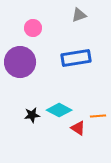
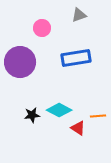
pink circle: moved 9 px right
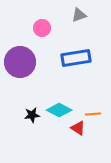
orange line: moved 5 px left, 2 px up
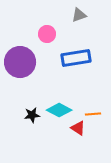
pink circle: moved 5 px right, 6 px down
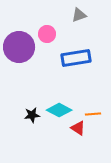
purple circle: moved 1 px left, 15 px up
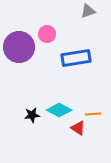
gray triangle: moved 9 px right, 4 px up
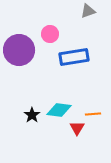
pink circle: moved 3 px right
purple circle: moved 3 px down
blue rectangle: moved 2 px left, 1 px up
cyan diamond: rotated 20 degrees counterclockwise
black star: rotated 28 degrees counterclockwise
red triangle: moved 1 px left; rotated 28 degrees clockwise
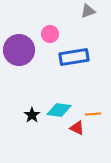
red triangle: rotated 35 degrees counterclockwise
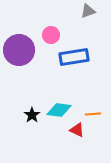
pink circle: moved 1 px right, 1 px down
red triangle: moved 2 px down
